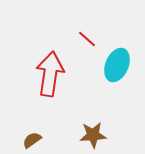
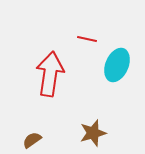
red line: rotated 30 degrees counterclockwise
brown star: moved 2 px up; rotated 12 degrees counterclockwise
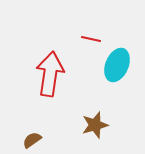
red line: moved 4 px right
brown star: moved 2 px right, 8 px up
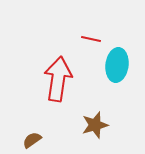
cyan ellipse: rotated 16 degrees counterclockwise
red arrow: moved 8 px right, 5 px down
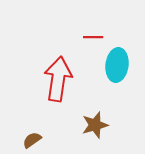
red line: moved 2 px right, 2 px up; rotated 12 degrees counterclockwise
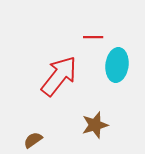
red arrow: moved 1 px right, 3 px up; rotated 30 degrees clockwise
brown semicircle: moved 1 px right
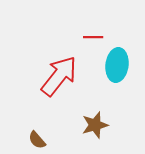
brown semicircle: moved 4 px right; rotated 96 degrees counterclockwise
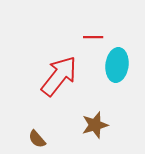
brown semicircle: moved 1 px up
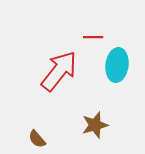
red arrow: moved 5 px up
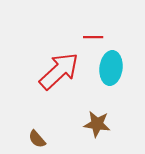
cyan ellipse: moved 6 px left, 3 px down
red arrow: rotated 9 degrees clockwise
brown star: moved 2 px right, 1 px up; rotated 24 degrees clockwise
